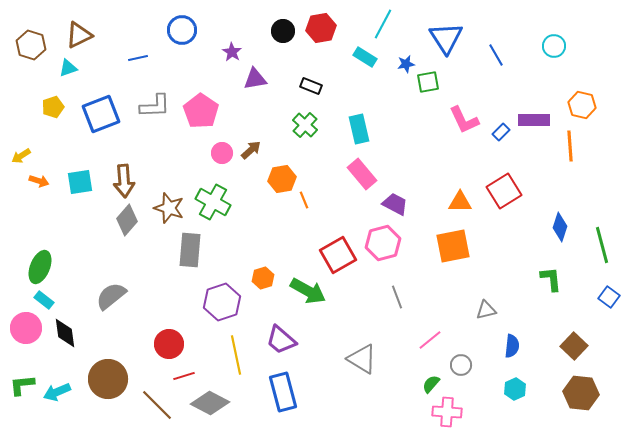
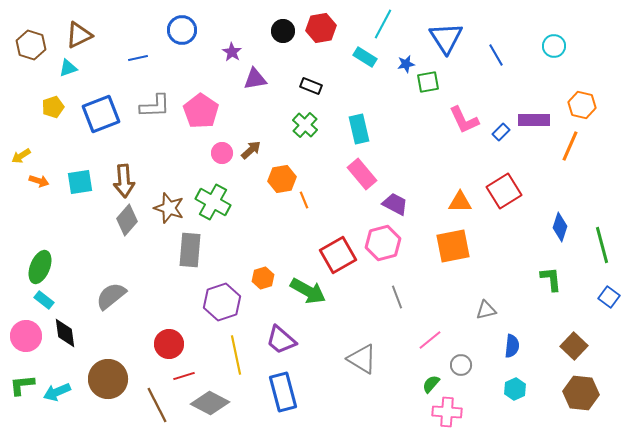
orange line at (570, 146): rotated 28 degrees clockwise
pink circle at (26, 328): moved 8 px down
brown line at (157, 405): rotated 18 degrees clockwise
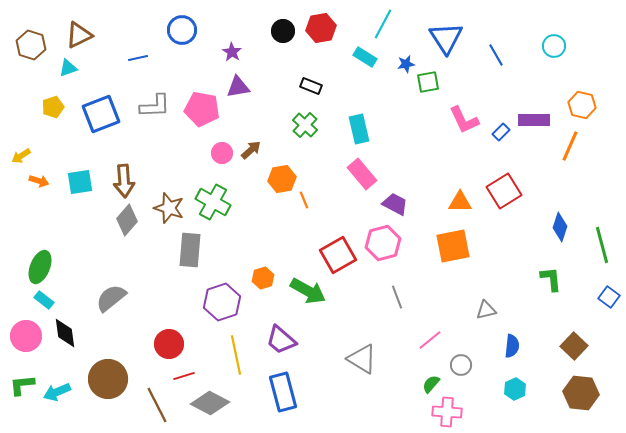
purple triangle at (255, 79): moved 17 px left, 8 px down
pink pentagon at (201, 111): moved 1 px right, 2 px up; rotated 24 degrees counterclockwise
gray semicircle at (111, 296): moved 2 px down
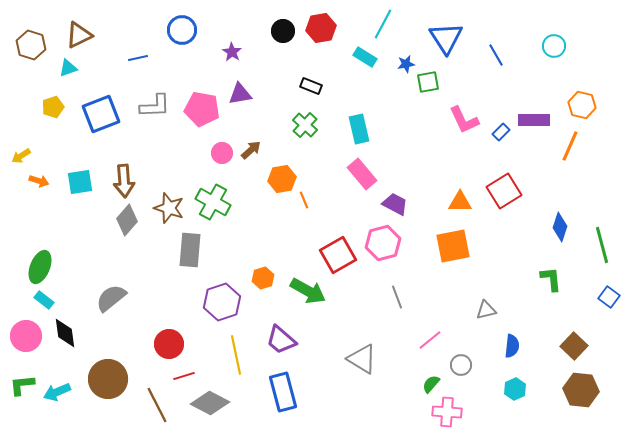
purple triangle at (238, 87): moved 2 px right, 7 px down
brown hexagon at (581, 393): moved 3 px up
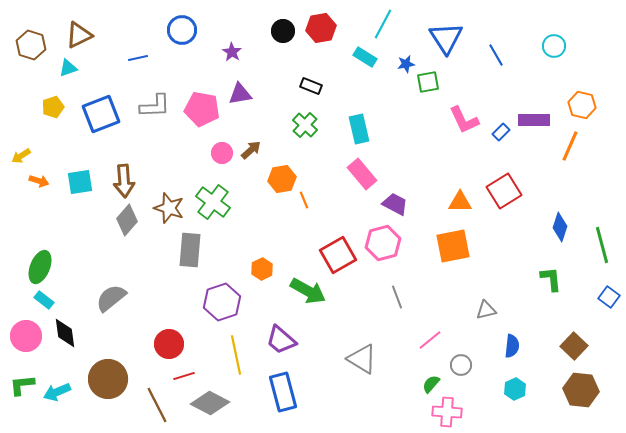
green cross at (213, 202): rotated 8 degrees clockwise
orange hexagon at (263, 278): moved 1 px left, 9 px up; rotated 10 degrees counterclockwise
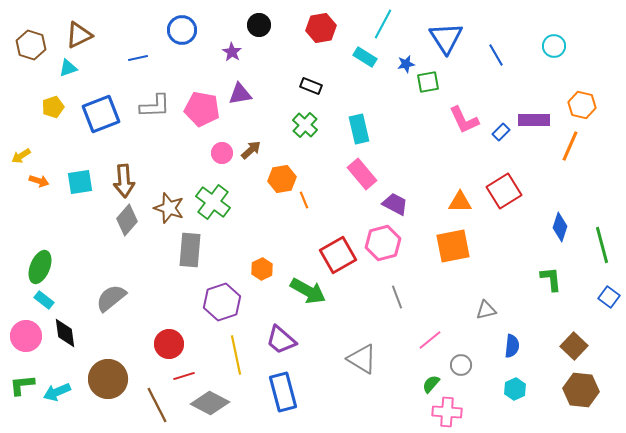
black circle at (283, 31): moved 24 px left, 6 px up
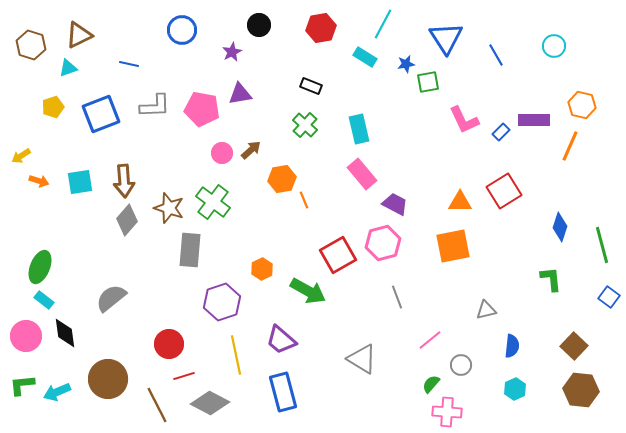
purple star at (232, 52): rotated 12 degrees clockwise
blue line at (138, 58): moved 9 px left, 6 px down; rotated 24 degrees clockwise
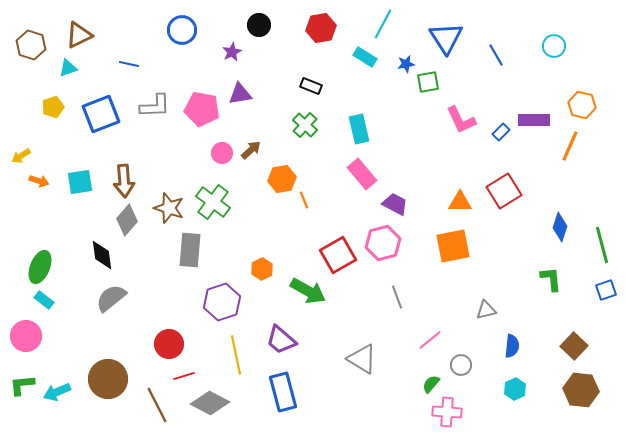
pink L-shape at (464, 120): moved 3 px left
blue square at (609, 297): moved 3 px left, 7 px up; rotated 35 degrees clockwise
black diamond at (65, 333): moved 37 px right, 78 px up
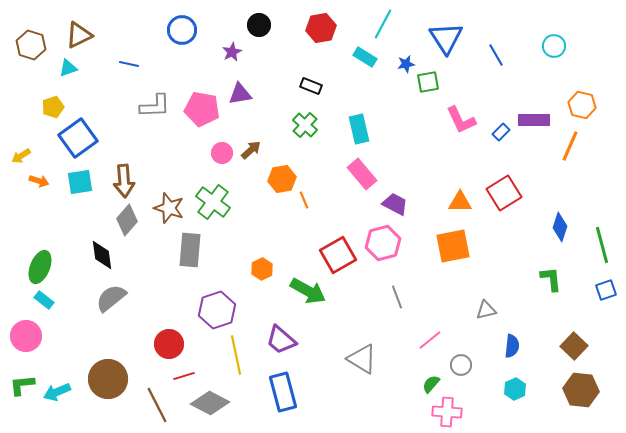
blue square at (101, 114): moved 23 px left, 24 px down; rotated 15 degrees counterclockwise
red square at (504, 191): moved 2 px down
purple hexagon at (222, 302): moved 5 px left, 8 px down
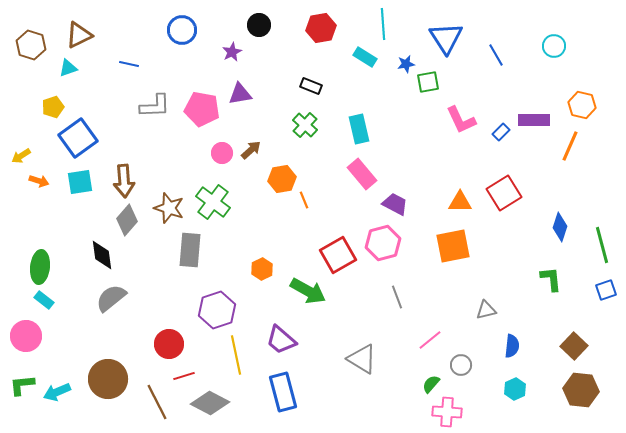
cyan line at (383, 24): rotated 32 degrees counterclockwise
green ellipse at (40, 267): rotated 16 degrees counterclockwise
brown line at (157, 405): moved 3 px up
